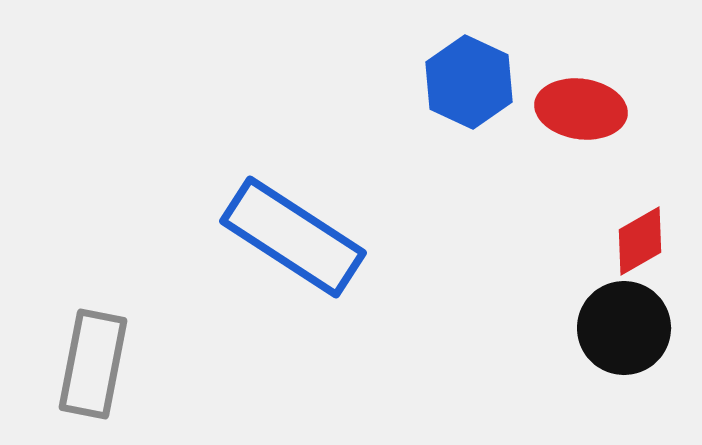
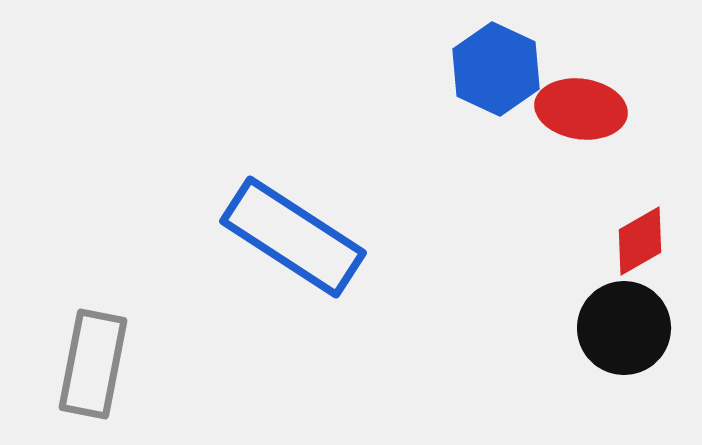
blue hexagon: moved 27 px right, 13 px up
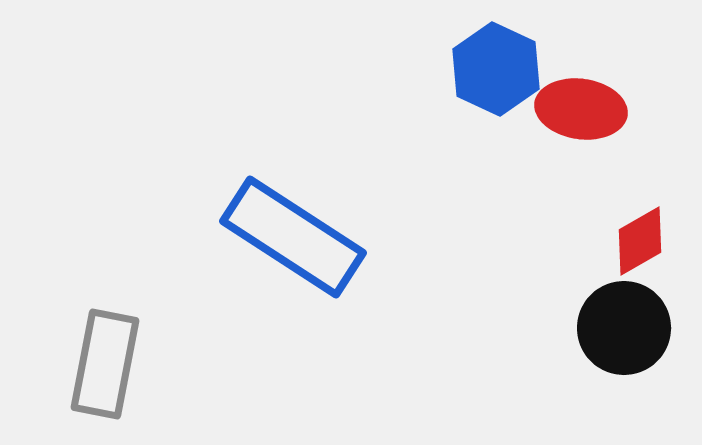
gray rectangle: moved 12 px right
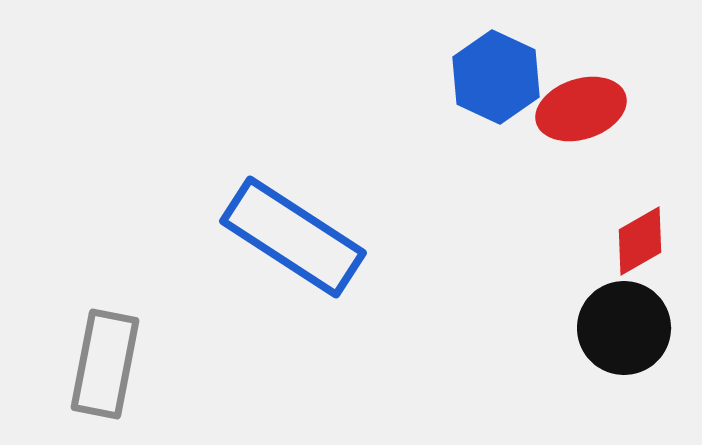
blue hexagon: moved 8 px down
red ellipse: rotated 26 degrees counterclockwise
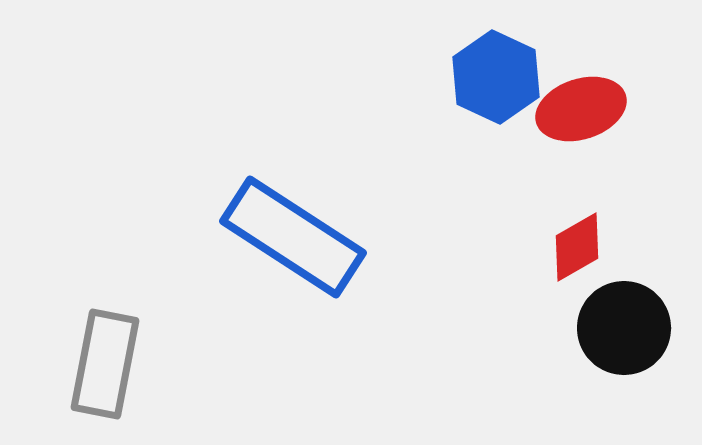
red diamond: moved 63 px left, 6 px down
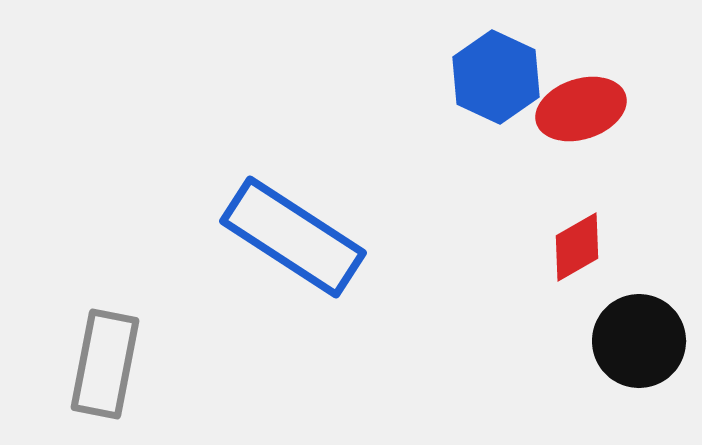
black circle: moved 15 px right, 13 px down
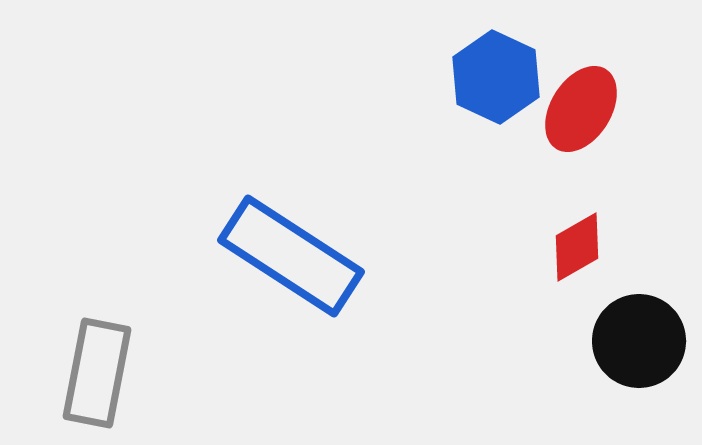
red ellipse: rotated 40 degrees counterclockwise
blue rectangle: moved 2 px left, 19 px down
gray rectangle: moved 8 px left, 9 px down
